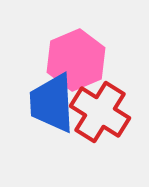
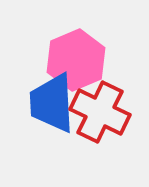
red cross: rotated 6 degrees counterclockwise
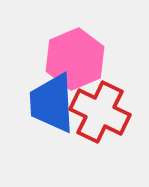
pink hexagon: moved 1 px left, 1 px up
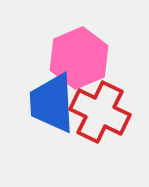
pink hexagon: moved 4 px right, 1 px up
